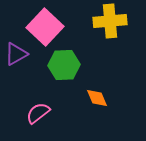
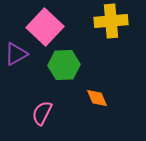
yellow cross: moved 1 px right
pink semicircle: moved 4 px right; rotated 25 degrees counterclockwise
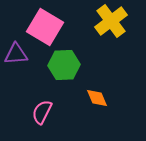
yellow cross: rotated 32 degrees counterclockwise
pink square: rotated 12 degrees counterclockwise
purple triangle: rotated 25 degrees clockwise
pink semicircle: moved 1 px up
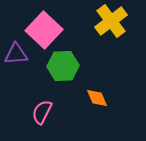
pink square: moved 1 px left, 3 px down; rotated 12 degrees clockwise
green hexagon: moved 1 px left, 1 px down
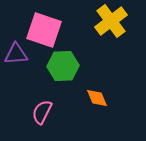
pink square: rotated 24 degrees counterclockwise
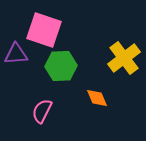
yellow cross: moved 13 px right, 37 px down
green hexagon: moved 2 px left
pink semicircle: moved 1 px up
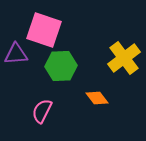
orange diamond: rotated 15 degrees counterclockwise
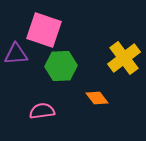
pink semicircle: rotated 55 degrees clockwise
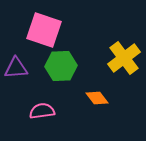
purple triangle: moved 14 px down
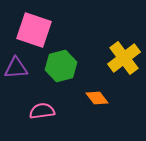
pink square: moved 10 px left
green hexagon: rotated 12 degrees counterclockwise
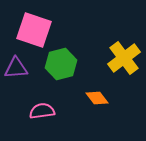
green hexagon: moved 2 px up
